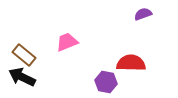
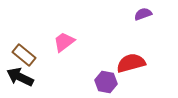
pink trapezoid: moved 3 px left; rotated 15 degrees counterclockwise
red semicircle: rotated 16 degrees counterclockwise
black arrow: moved 2 px left
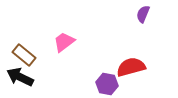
purple semicircle: rotated 48 degrees counterclockwise
red semicircle: moved 4 px down
purple hexagon: moved 1 px right, 2 px down
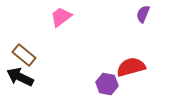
pink trapezoid: moved 3 px left, 25 px up
